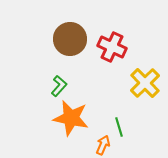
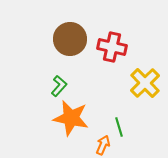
red cross: rotated 12 degrees counterclockwise
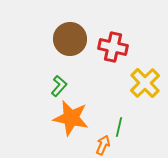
red cross: moved 1 px right
green line: rotated 30 degrees clockwise
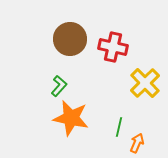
orange arrow: moved 34 px right, 2 px up
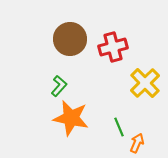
red cross: rotated 28 degrees counterclockwise
green line: rotated 36 degrees counterclockwise
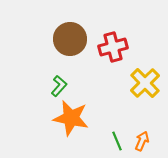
green line: moved 2 px left, 14 px down
orange arrow: moved 5 px right, 2 px up
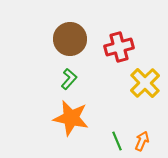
red cross: moved 6 px right
green L-shape: moved 10 px right, 7 px up
